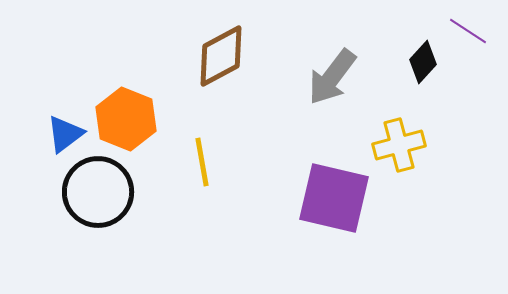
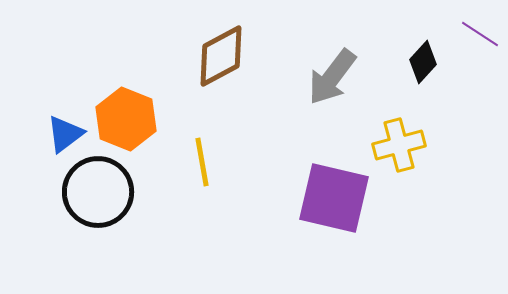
purple line: moved 12 px right, 3 px down
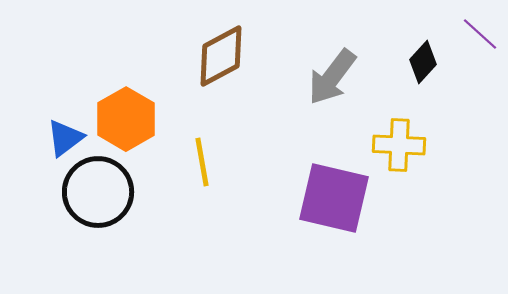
purple line: rotated 9 degrees clockwise
orange hexagon: rotated 8 degrees clockwise
blue triangle: moved 4 px down
yellow cross: rotated 18 degrees clockwise
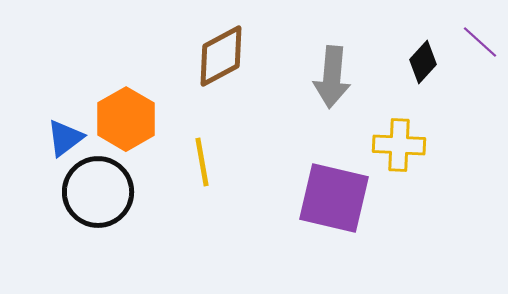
purple line: moved 8 px down
gray arrow: rotated 32 degrees counterclockwise
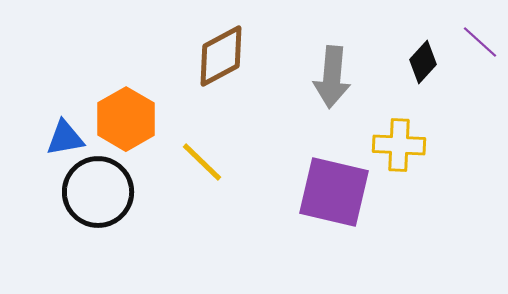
blue triangle: rotated 27 degrees clockwise
yellow line: rotated 36 degrees counterclockwise
purple square: moved 6 px up
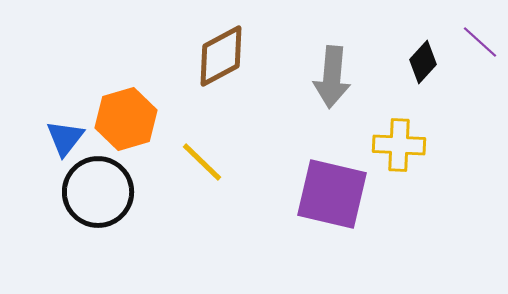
orange hexagon: rotated 14 degrees clockwise
blue triangle: rotated 42 degrees counterclockwise
purple square: moved 2 px left, 2 px down
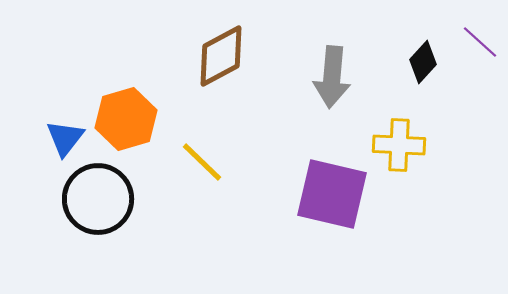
black circle: moved 7 px down
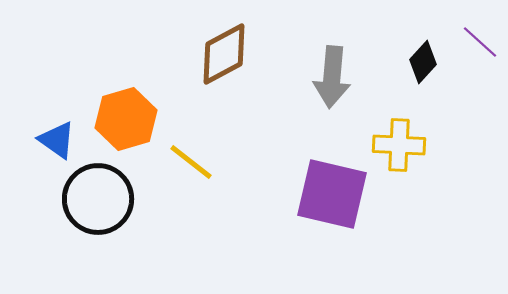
brown diamond: moved 3 px right, 2 px up
blue triangle: moved 8 px left, 2 px down; rotated 33 degrees counterclockwise
yellow line: moved 11 px left; rotated 6 degrees counterclockwise
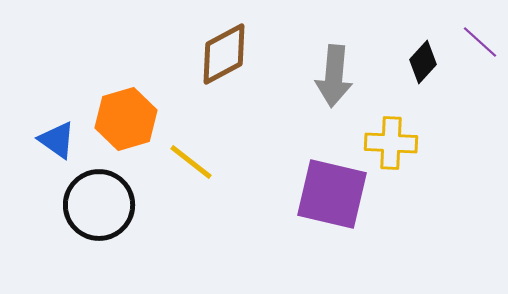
gray arrow: moved 2 px right, 1 px up
yellow cross: moved 8 px left, 2 px up
black circle: moved 1 px right, 6 px down
